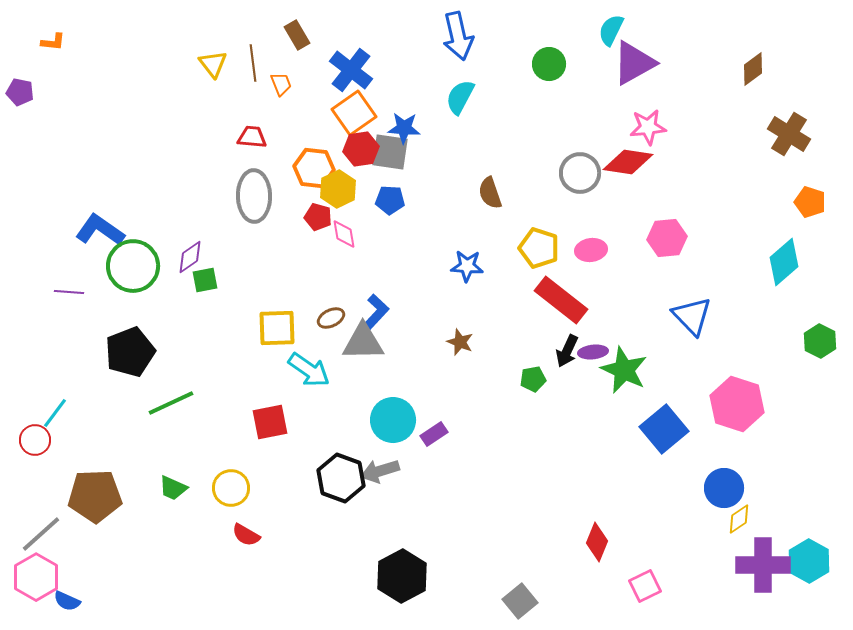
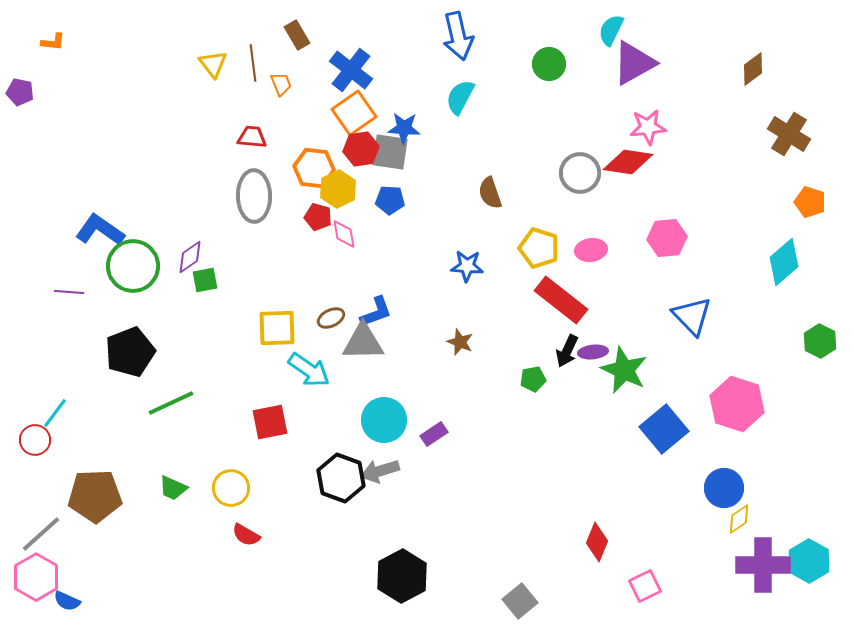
blue L-shape at (376, 312): rotated 27 degrees clockwise
cyan circle at (393, 420): moved 9 px left
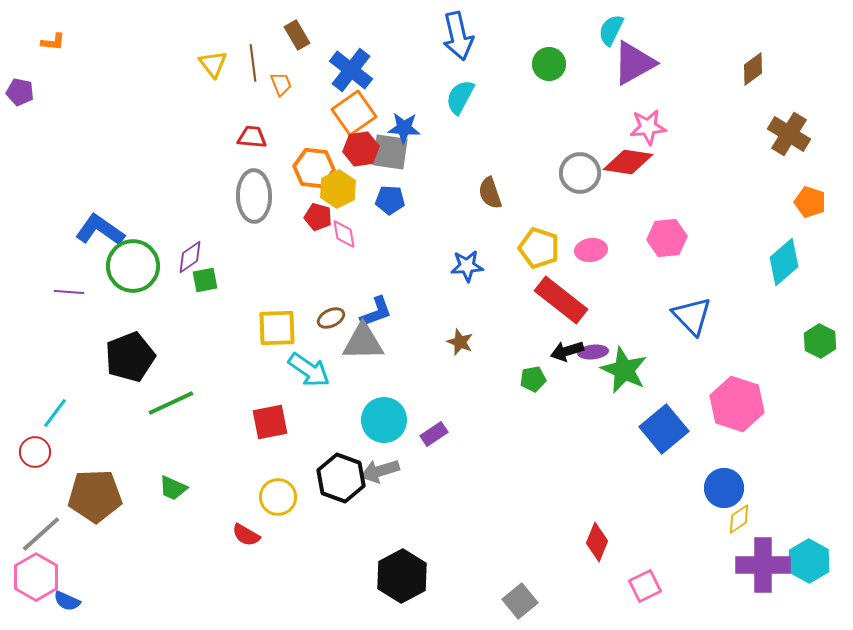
blue star at (467, 266): rotated 8 degrees counterclockwise
black arrow at (567, 351): rotated 48 degrees clockwise
black pentagon at (130, 352): moved 5 px down
red circle at (35, 440): moved 12 px down
yellow circle at (231, 488): moved 47 px right, 9 px down
